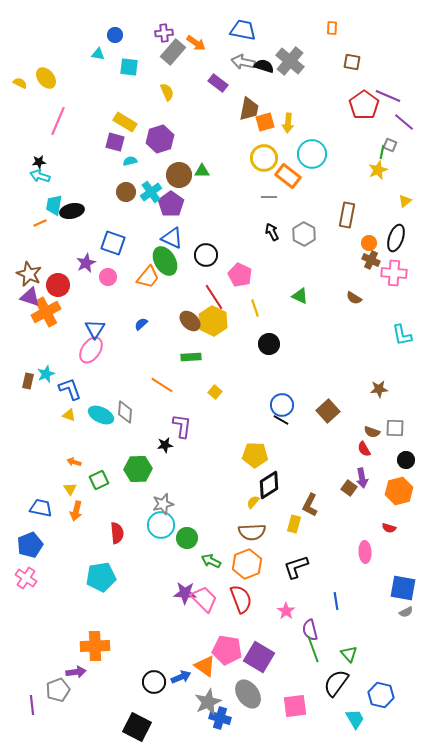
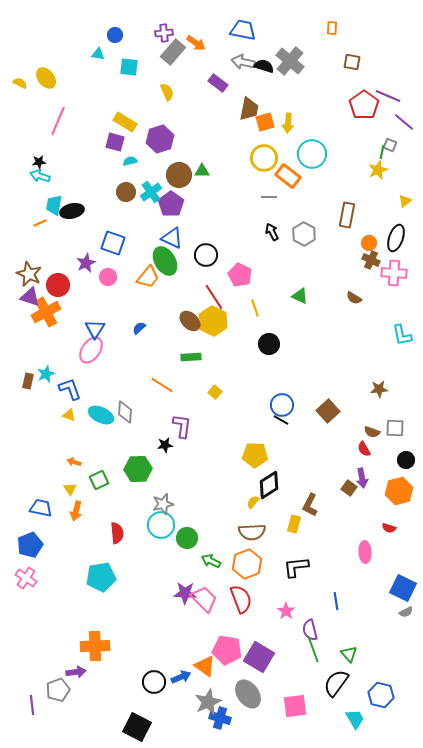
blue semicircle at (141, 324): moved 2 px left, 4 px down
black L-shape at (296, 567): rotated 12 degrees clockwise
blue square at (403, 588): rotated 16 degrees clockwise
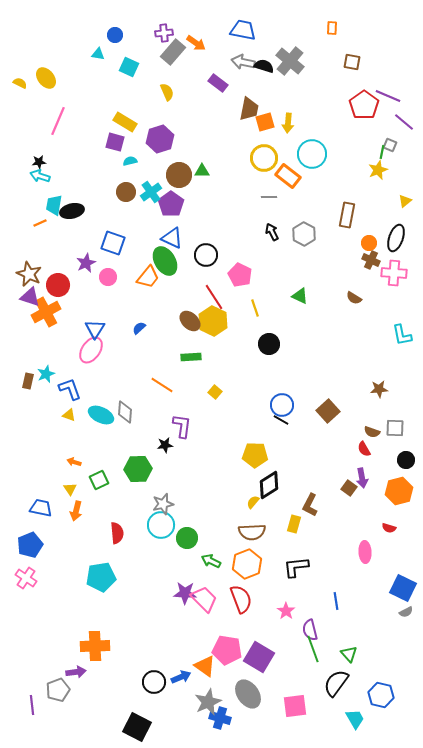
cyan square at (129, 67): rotated 18 degrees clockwise
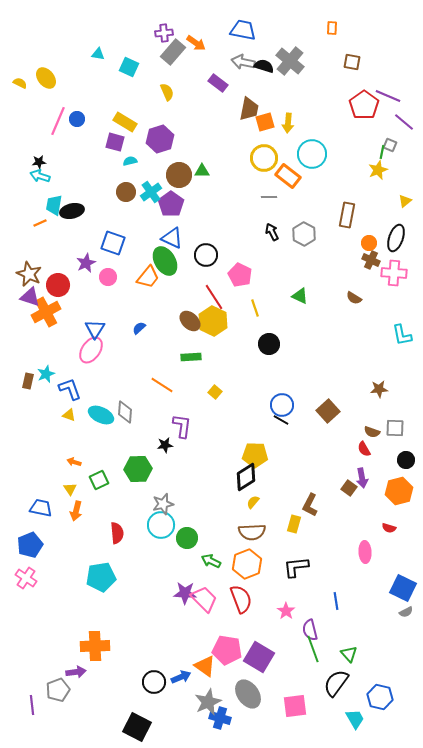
blue circle at (115, 35): moved 38 px left, 84 px down
black diamond at (269, 485): moved 23 px left, 8 px up
blue hexagon at (381, 695): moved 1 px left, 2 px down
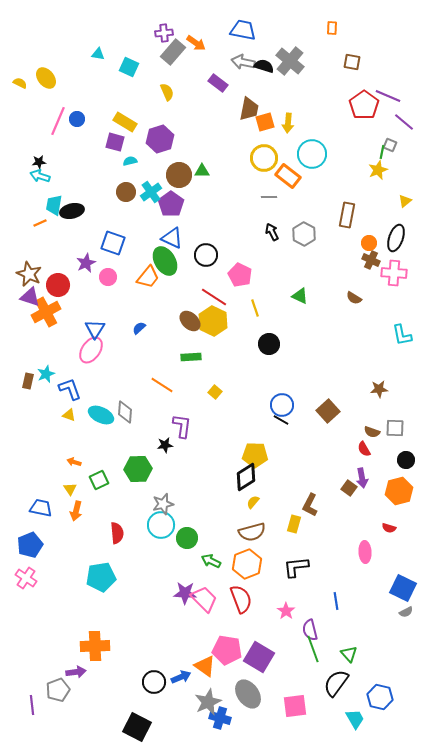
red line at (214, 297): rotated 24 degrees counterclockwise
brown semicircle at (252, 532): rotated 12 degrees counterclockwise
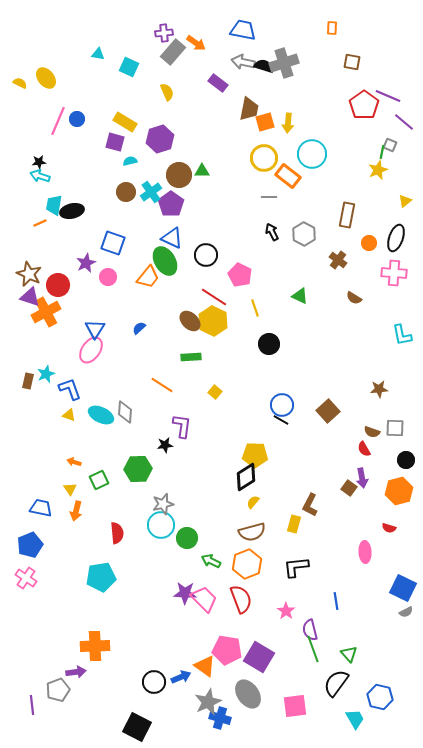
gray cross at (290, 61): moved 6 px left, 2 px down; rotated 32 degrees clockwise
brown cross at (371, 260): moved 33 px left; rotated 12 degrees clockwise
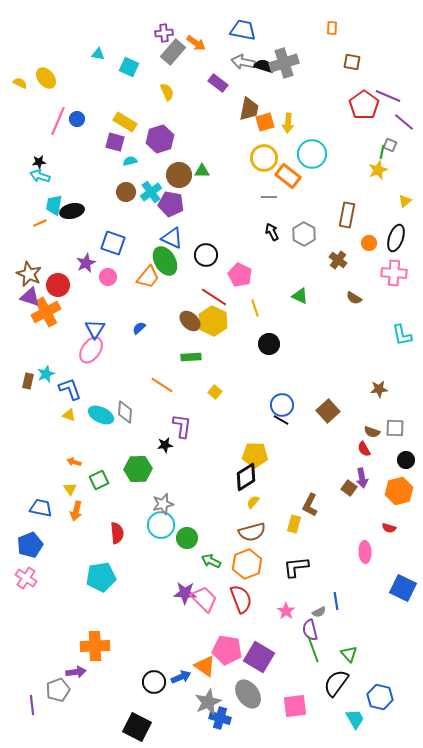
purple pentagon at (171, 204): rotated 25 degrees counterclockwise
gray semicircle at (406, 612): moved 87 px left
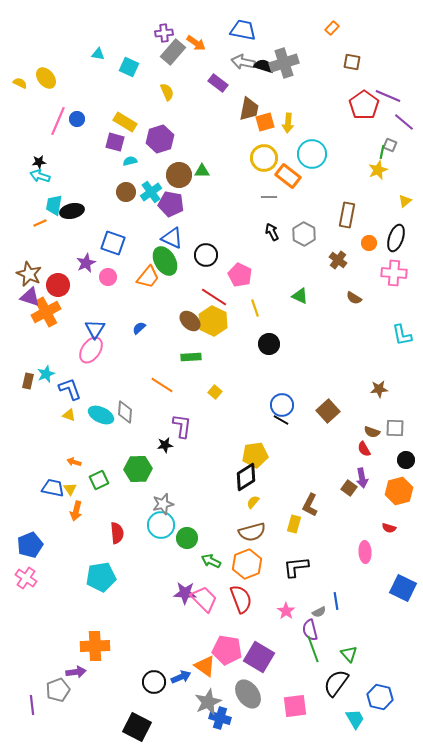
orange rectangle at (332, 28): rotated 40 degrees clockwise
yellow pentagon at (255, 455): rotated 10 degrees counterclockwise
blue trapezoid at (41, 508): moved 12 px right, 20 px up
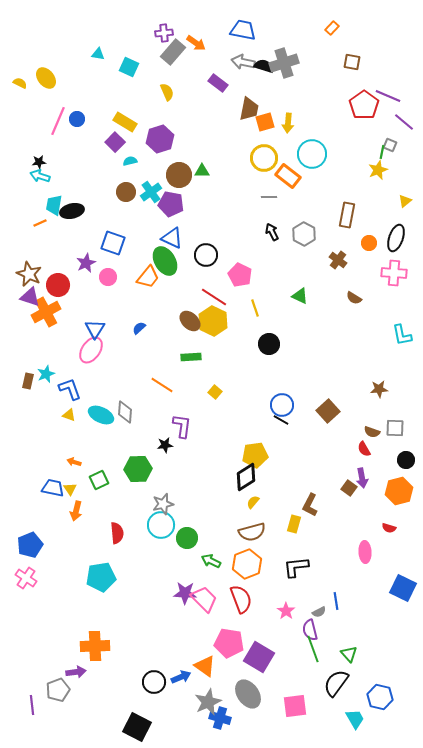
purple square at (115, 142): rotated 30 degrees clockwise
pink pentagon at (227, 650): moved 2 px right, 7 px up
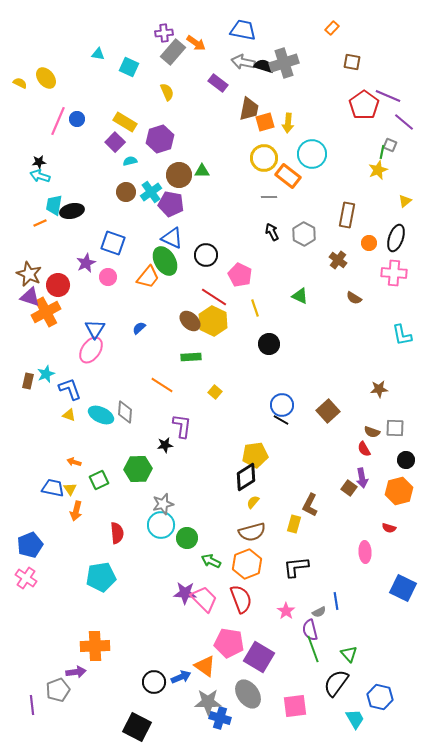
gray star at (208, 702): rotated 24 degrees clockwise
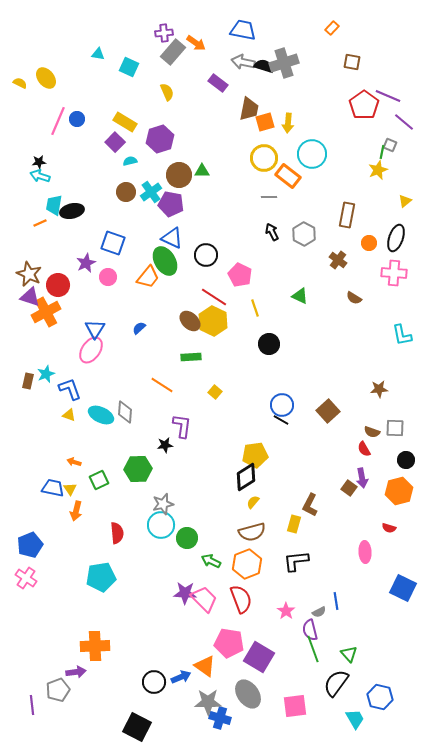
black L-shape at (296, 567): moved 6 px up
